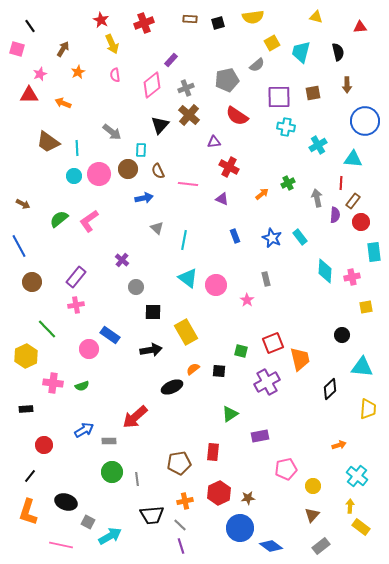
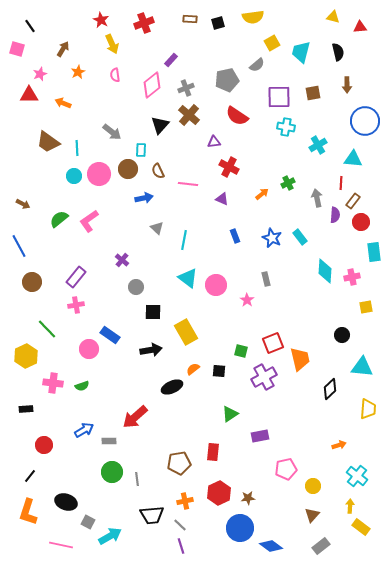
yellow triangle at (316, 17): moved 17 px right
purple cross at (267, 382): moved 3 px left, 5 px up
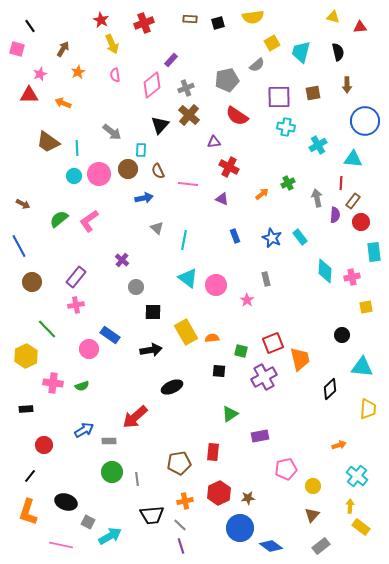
orange semicircle at (193, 369): moved 19 px right, 31 px up; rotated 32 degrees clockwise
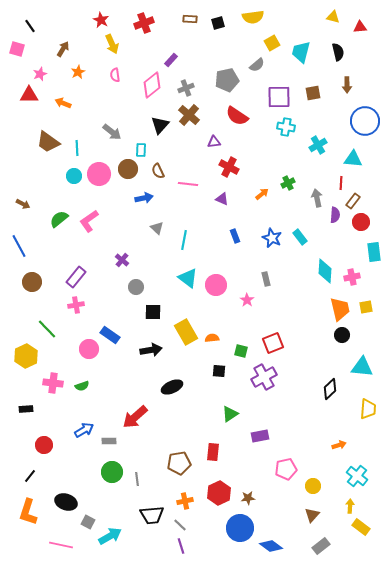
orange trapezoid at (300, 359): moved 40 px right, 50 px up
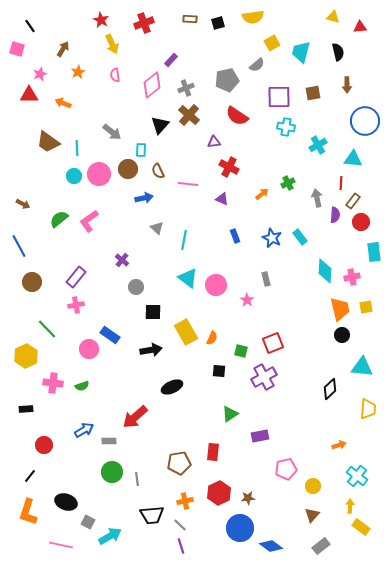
orange semicircle at (212, 338): rotated 120 degrees clockwise
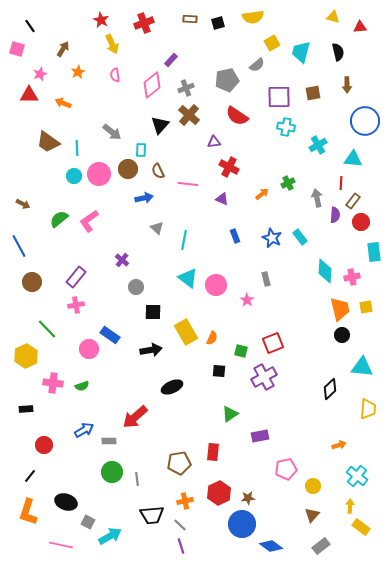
blue circle at (240, 528): moved 2 px right, 4 px up
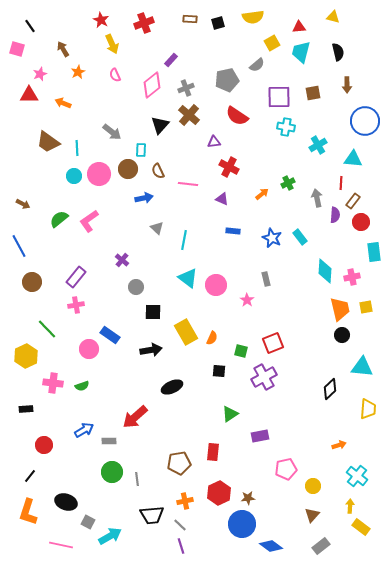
red triangle at (360, 27): moved 61 px left
brown arrow at (63, 49): rotated 63 degrees counterclockwise
pink semicircle at (115, 75): rotated 16 degrees counterclockwise
blue rectangle at (235, 236): moved 2 px left, 5 px up; rotated 64 degrees counterclockwise
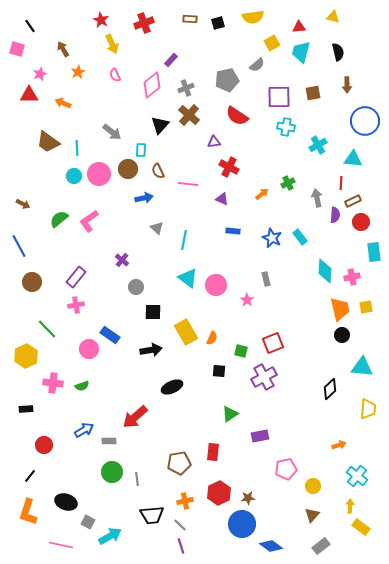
brown rectangle at (353, 201): rotated 28 degrees clockwise
